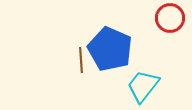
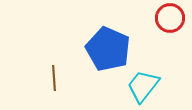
blue pentagon: moved 2 px left
brown line: moved 27 px left, 18 px down
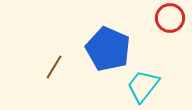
brown line: moved 11 px up; rotated 35 degrees clockwise
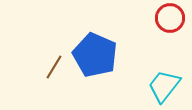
blue pentagon: moved 13 px left, 6 px down
cyan trapezoid: moved 21 px right
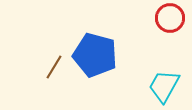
blue pentagon: rotated 9 degrees counterclockwise
cyan trapezoid: rotated 9 degrees counterclockwise
